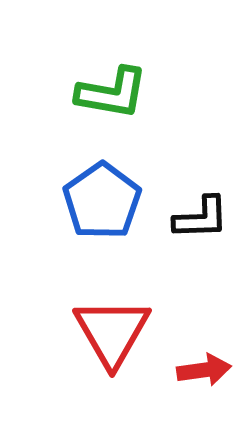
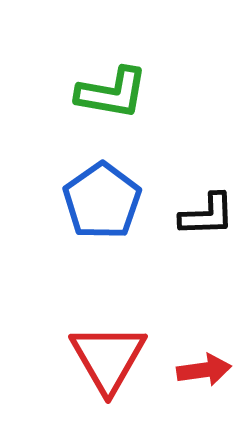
black L-shape: moved 6 px right, 3 px up
red triangle: moved 4 px left, 26 px down
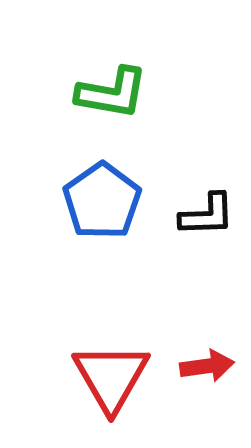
red triangle: moved 3 px right, 19 px down
red arrow: moved 3 px right, 4 px up
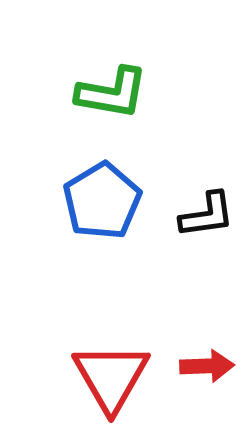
blue pentagon: rotated 4 degrees clockwise
black L-shape: rotated 6 degrees counterclockwise
red arrow: rotated 6 degrees clockwise
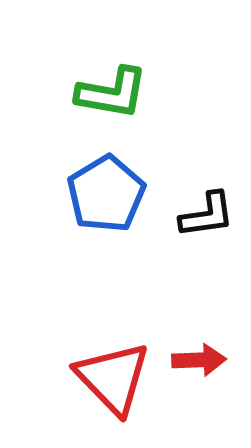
blue pentagon: moved 4 px right, 7 px up
red arrow: moved 8 px left, 6 px up
red triangle: moved 2 px right, 1 px down; rotated 14 degrees counterclockwise
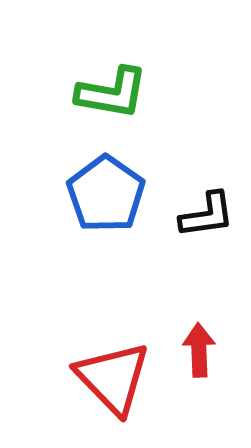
blue pentagon: rotated 6 degrees counterclockwise
red arrow: moved 10 px up; rotated 90 degrees counterclockwise
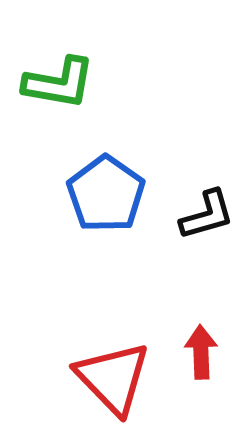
green L-shape: moved 53 px left, 10 px up
black L-shape: rotated 8 degrees counterclockwise
red arrow: moved 2 px right, 2 px down
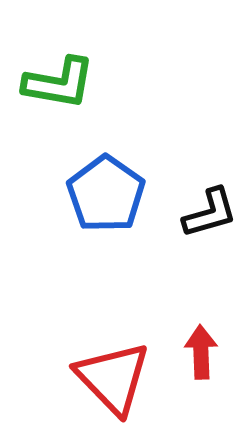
black L-shape: moved 3 px right, 2 px up
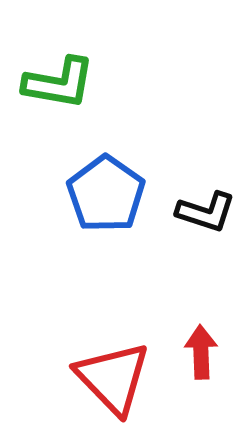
black L-shape: moved 4 px left, 1 px up; rotated 34 degrees clockwise
